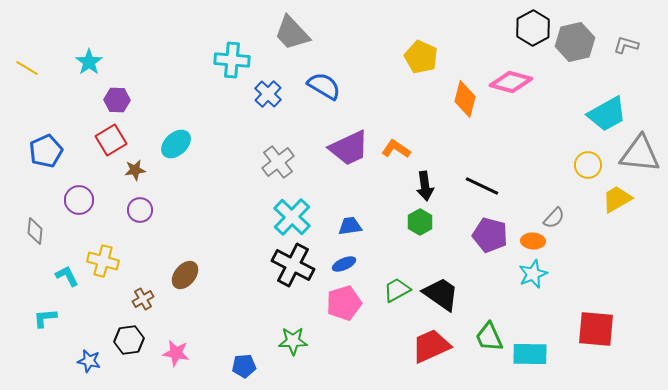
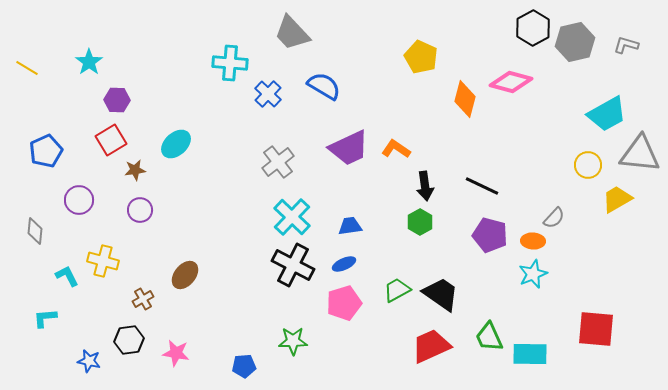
cyan cross at (232, 60): moved 2 px left, 3 px down
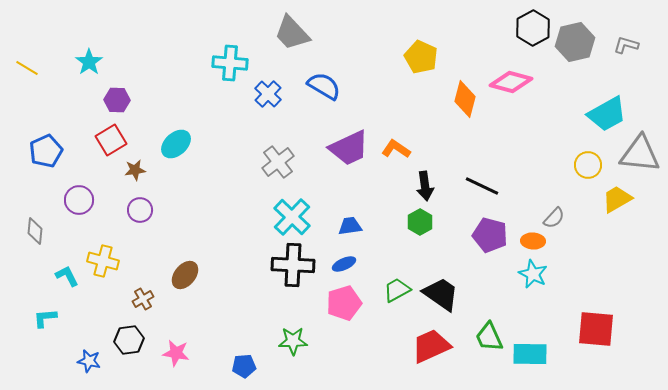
black cross at (293, 265): rotated 24 degrees counterclockwise
cyan star at (533, 274): rotated 24 degrees counterclockwise
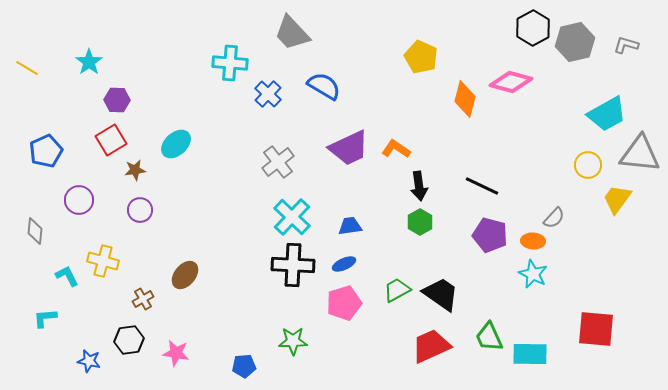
black arrow at (425, 186): moved 6 px left
yellow trapezoid at (617, 199): rotated 24 degrees counterclockwise
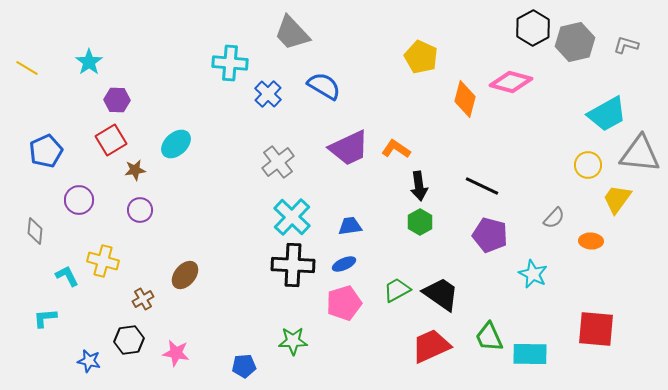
orange ellipse at (533, 241): moved 58 px right
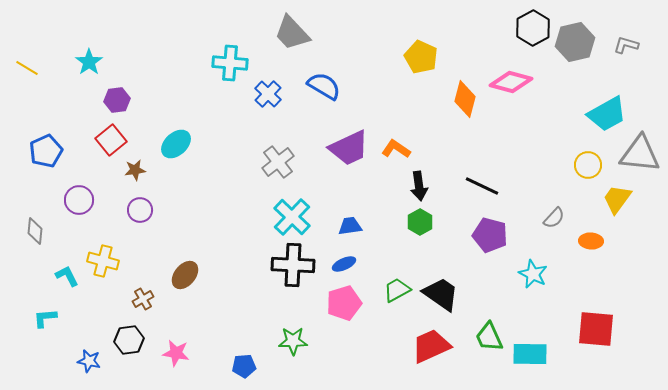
purple hexagon at (117, 100): rotated 10 degrees counterclockwise
red square at (111, 140): rotated 8 degrees counterclockwise
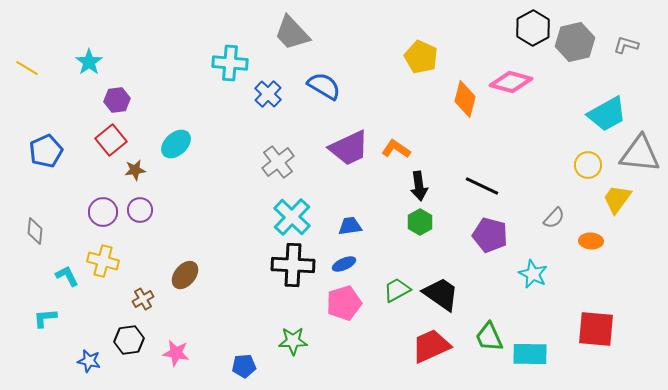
purple circle at (79, 200): moved 24 px right, 12 px down
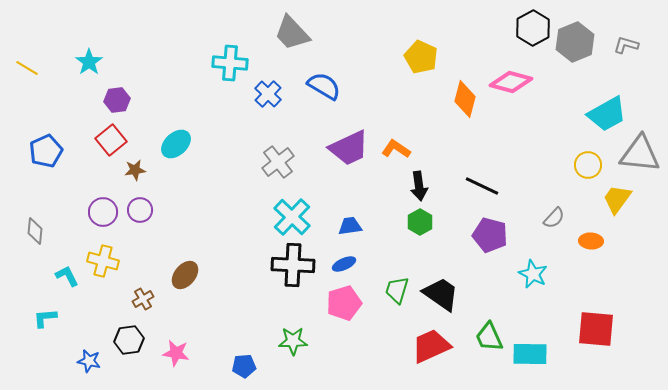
gray hexagon at (575, 42): rotated 9 degrees counterclockwise
green trapezoid at (397, 290): rotated 44 degrees counterclockwise
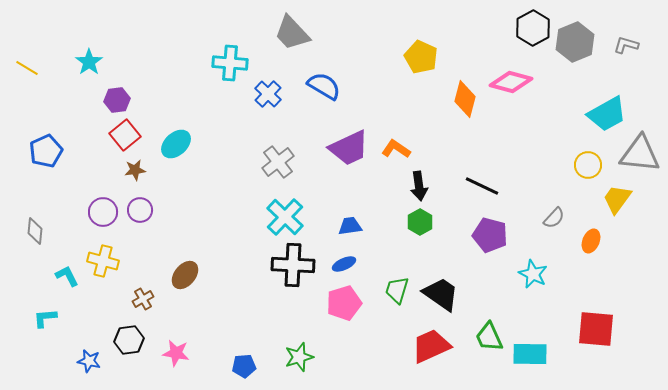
red square at (111, 140): moved 14 px right, 5 px up
cyan cross at (292, 217): moved 7 px left
orange ellipse at (591, 241): rotated 70 degrees counterclockwise
green star at (293, 341): moved 6 px right, 16 px down; rotated 16 degrees counterclockwise
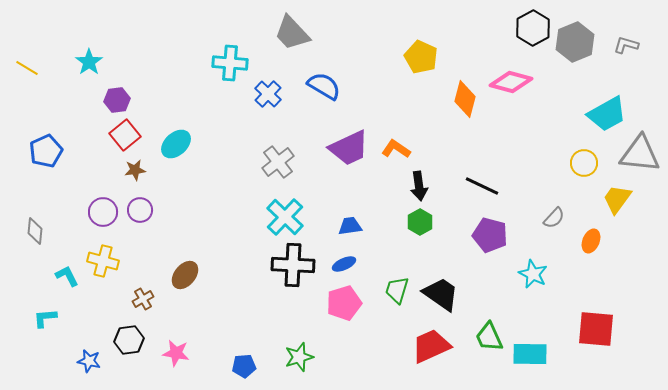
yellow circle at (588, 165): moved 4 px left, 2 px up
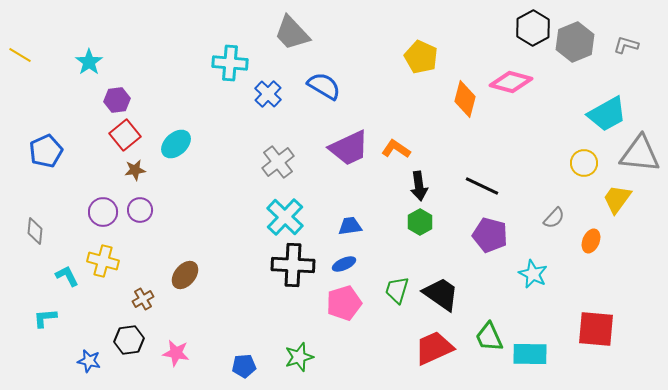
yellow line at (27, 68): moved 7 px left, 13 px up
red trapezoid at (431, 346): moved 3 px right, 2 px down
